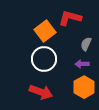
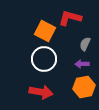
orange square: rotated 25 degrees counterclockwise
gray semicircle: moved 1 px left
orange hexagon: rotated 20 degrees clockwise
red arrow: rotated 10 degrees counterclockwise
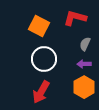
red L-shape: moved 5 px right
orange square: moved 6 px left, 5 px up
purple arrow: moved 2 px right
orange hexagon: rotated 20 degrees counterclockwise
red arrow: rotated 110 degrees clockwise
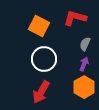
purple arrow: rotated 112 degrees clockwise
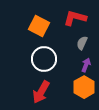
gray semicircle: moved 3 px left, 1 px up
purple arrow: moved 2 px right, 1 px down
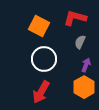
gray semicircle: moved 2 px left, 1 px up
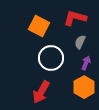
white circle: moved 7 px right, 1 px up
purple arrow: moved 2 px up
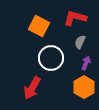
red arrow: moved 9 px left, 4 px up
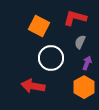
purple arrow: moved 1 px right
red arrow: moved 1 px right, 2 px up; rotated 70 degrees clockwise
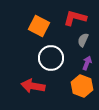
gray semicircle: moved 3 px right, 2 px up
orange hexagon: moved 2 px left, 1 px up; rotated 10 degrees counterclockwise
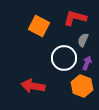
white circle: moved 13 px right
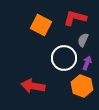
orange square: moved 2 px right, 1 px up
